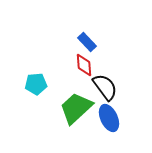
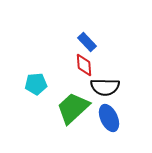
black semicircle: rotated 128 degrees clockwise
green trapezoid: moved 3 px left
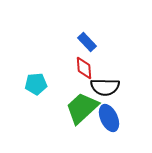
red diamond: moved 3 px down
green trapezoid: moved 9 px right
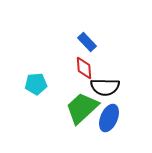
blue ellipse: rotated 48 degrees clockwise
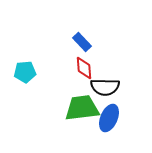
blue rectangle: moved 5 px left
cyan pentagon: moved 11 px left, 12 px up
green trapezoid: rotated 36 degrees clockwise
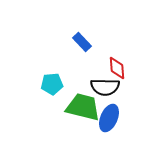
red diamond: moved 33 px right
cyan pentagon: moved 27 px right, 12 px down
green trapezoid: moved 1 px right, 1 px up; rotated 21 degrees clockwise
